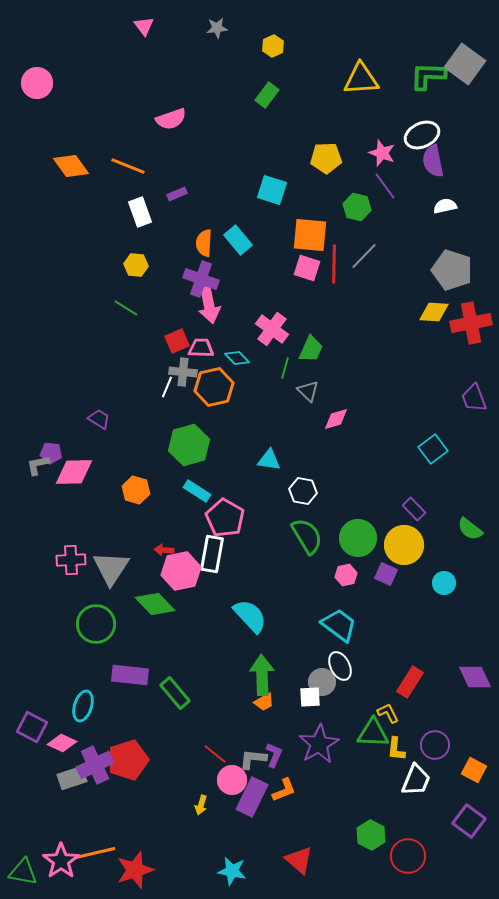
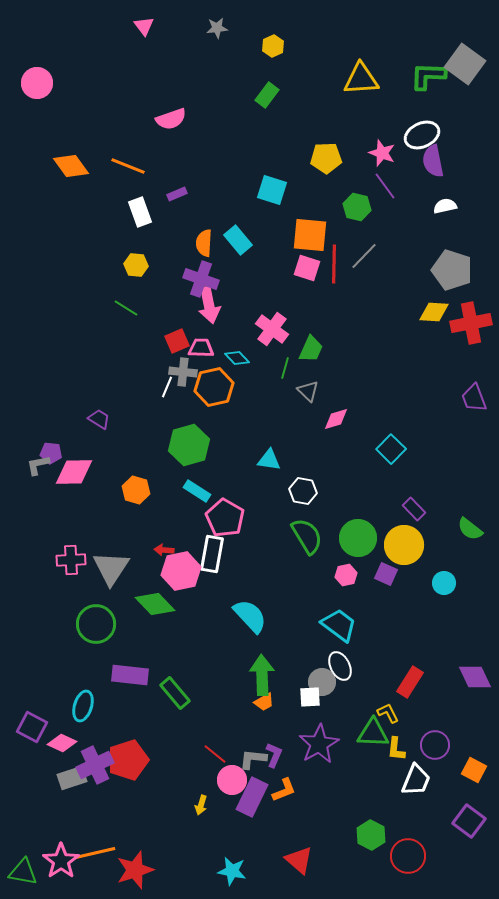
cyan square at (433, 449): moved 42 px left; rotated 8 degrees counterclockwise
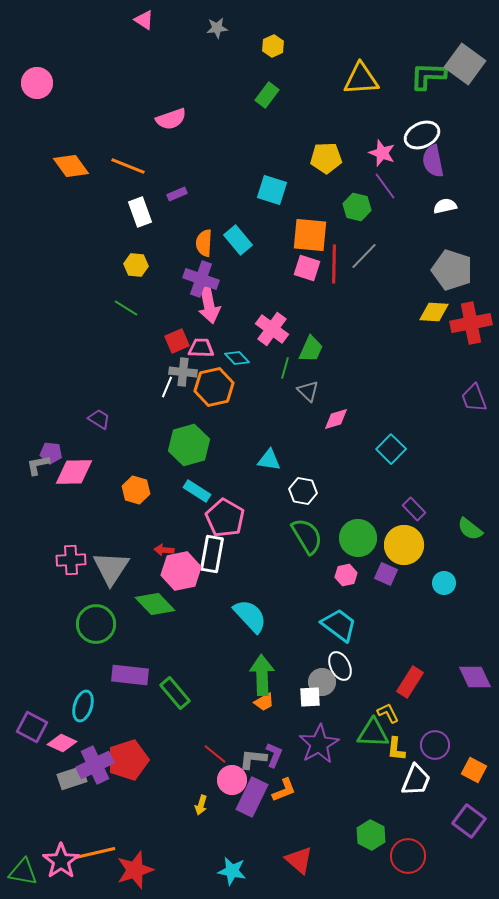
pink triangle at (144, 26): moved 6 px up; rotated 20 degrees counterclockwise
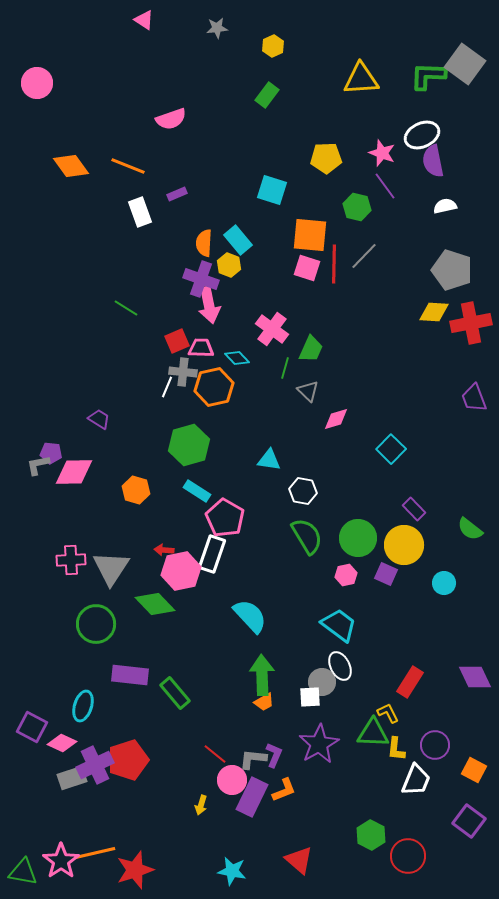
yellow hexagon at (136, 265): moved 93 px right; rotated 15 degrees clockwise
white rectangle at (212, 554): rotated 9 degrees clockwise
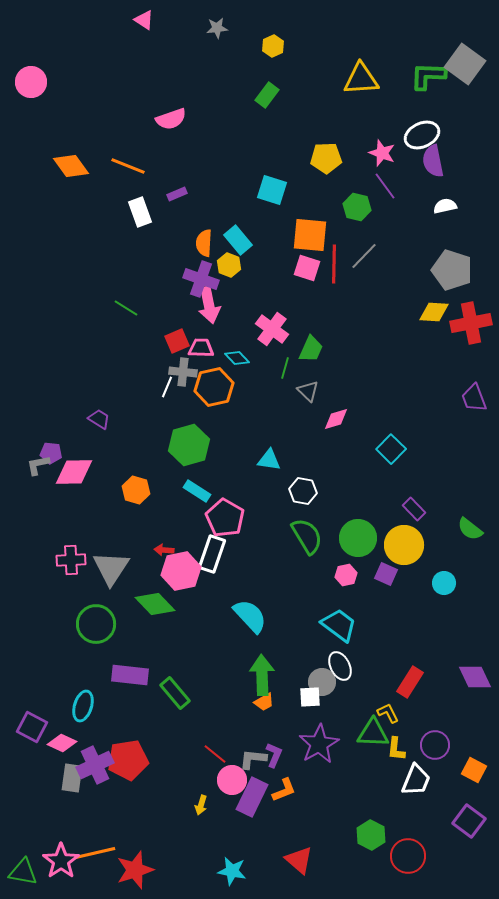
pink circle at (37, 83): moved 6 px left, 1 px up
red pentagon at (128, 760): rotated 9 degrees clockwise
gray rectangle at (72, 778): rotated 64 degrees counterclockwise
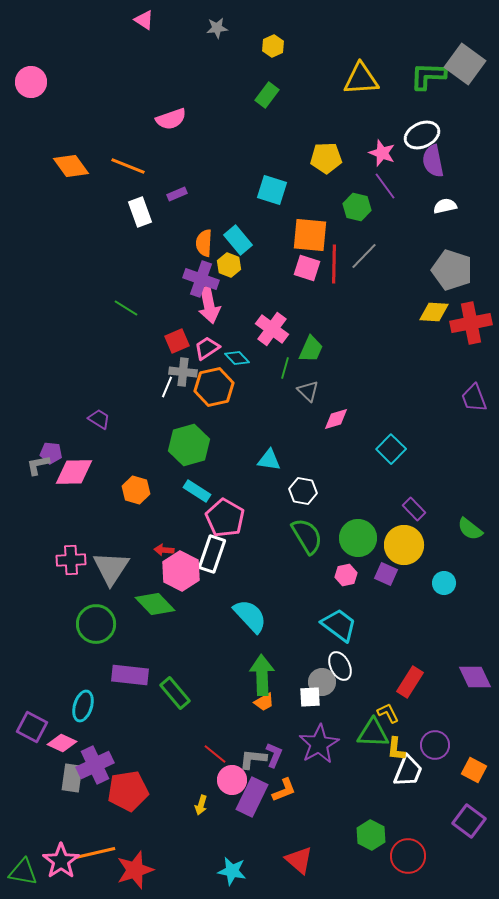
pink trapezoid at (201, 348): moved 6 px right; rotated 36 degrees counterclockwise
pink hexagon at (181, 571): rotated 21 degrees counterclockwise
red pentagon at (128, 760): moved 31 px down
white trapezoid at (416, 780): moved 8 px left, 9 px up
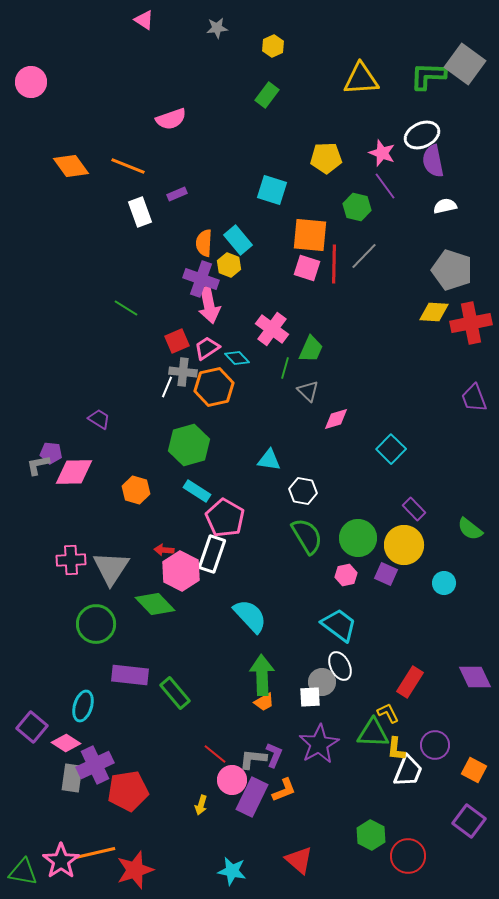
purple square at (32, 727): rotated 12 degrees clockwise
pink diamond at (62, 743): moved 4 px right; rotated 8 degrees clockwise
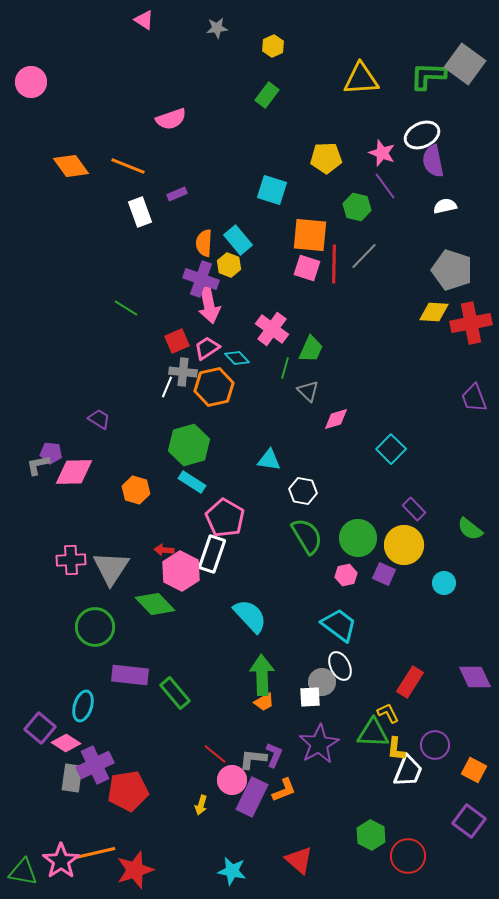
cyan rectangle at (197, 491): moved 5 px left, 9 px up
purple square at (386, 574): moved 2 px left
green circle at (96, 624): moved 1 px left, 3 px down
purple square at (32, 727): moved 8 px right, 1 px down
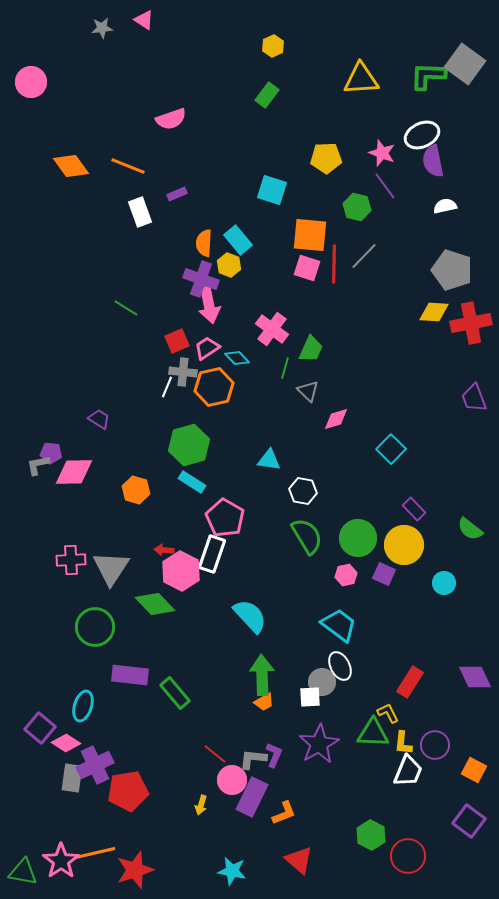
gray star at (217, 28): moved 115 px left
yellow L-shape at (396, 749): moved 7 px right, 6 px up
orange L-shape at (284, 790): moved 23 px down
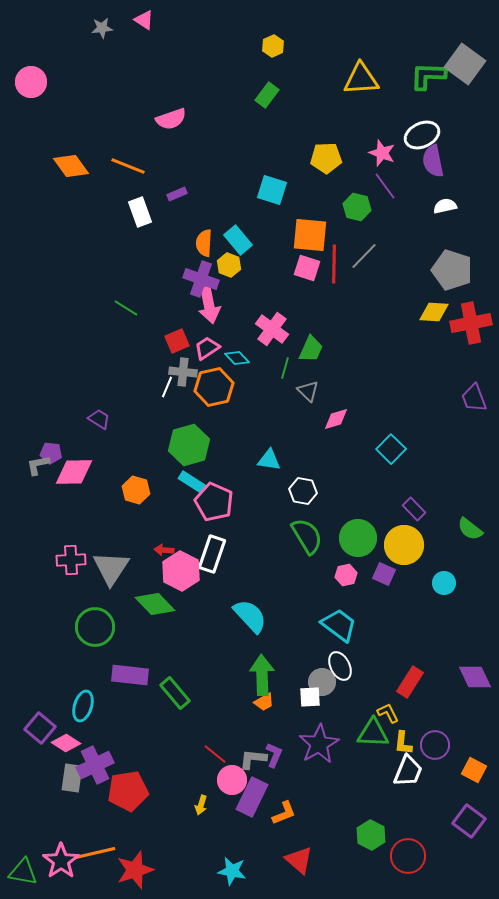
pink pentagon at (225, 518): moved 11 px left, 16 px up; rotated 6 degrees counterclockwise
